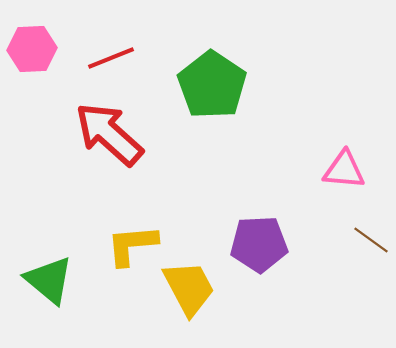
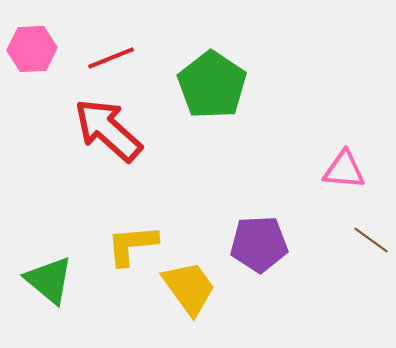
red arrow: moved 1 px left, 4 px up
yellow trapezoid: rotated 8 degrees counterclockwise
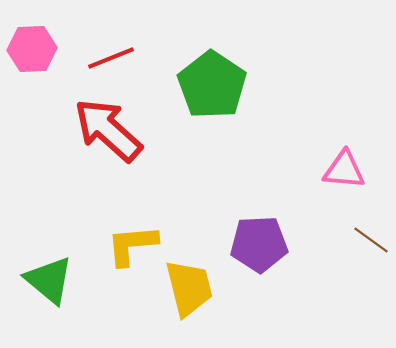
yellow trapezoid: rotated 22 degrees clockwise
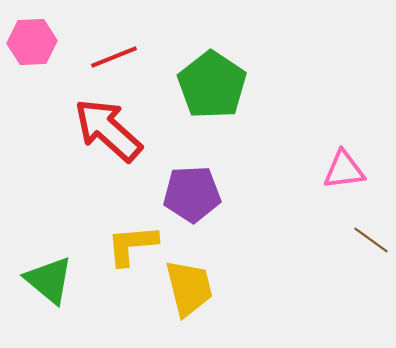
pink hexagon: moved 7 px up
red line: moved 3 px right, 1 px up
pink triangle: rotated 12 degrees counterclockwise
purple pentagon: moved 67 px left, 50 px up
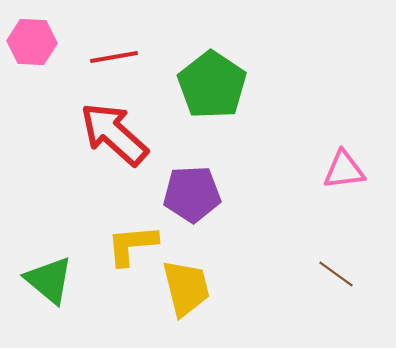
pink hexagon: rotated 6 degrees clockwise
red line: rotated 12 degrees clockwise
red arrow: moved 6 px right, 4 px down
brown line: moved 35 px left, 34 px down
yellow trapezoid: moved 3 px left
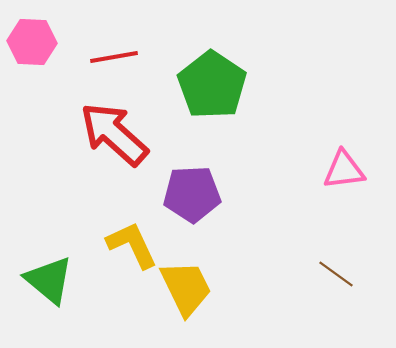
yellow L-shape: rotated 70 degrees clockwise
yellow trapezoid: rotated 12 degrees counterclockwise
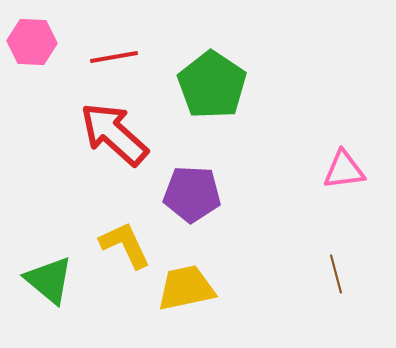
purple pentagon: rotated 6 degrees clockwise
yellow L-shape: moved 7 px left
brown line: rotated 39 degrees clockwise
yellow trapezoid: rotated 76 degrees counterclockwise
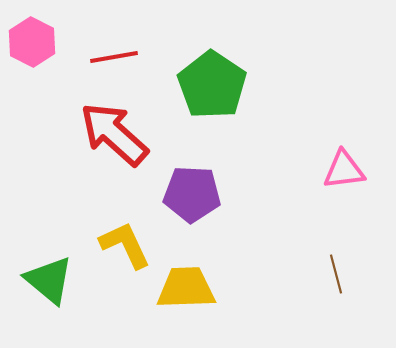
pink hexagon: rotated 24 degrees clockwise
yellow trapezoid: rotated 10 degrees clockwise
